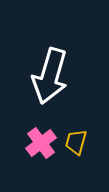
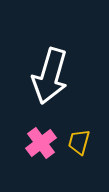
yellow trapezoid: moved 3 px right
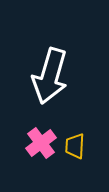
yellow trapezoid: moved 4 px left, 4 px down; rotated 12 degrees counterclockwise
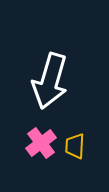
white arrow: moved 5 px down
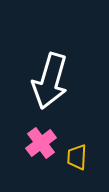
yellow trapezoid: moved 2 px right, 11 px down
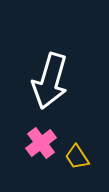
yellow trapezoid: rotated 36 degrees counterclockwise
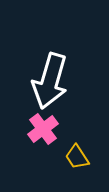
pink cross: moved 2 px right, 14 px up
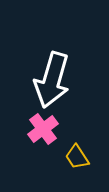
white arrow: moved 2 px right, 1 px up
